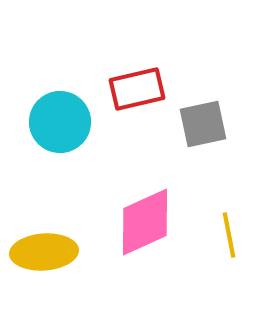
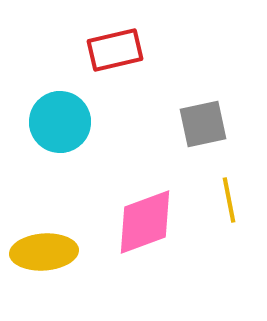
red rectangle: moved 22 px left, 39 px up
pink diamond: rotated 4 degrees clockwise
yellow line: moved 35 px up
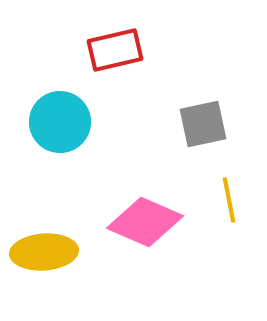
pink diamond: rotated 44 degrees clockwise
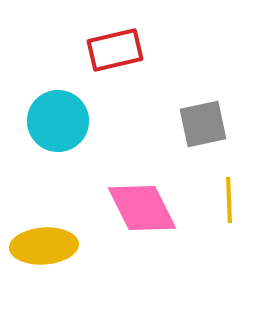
cyan circle: moved 2 px left, 1 px up
yellow line: rotated 9 degrees clockwise
pink diamond: moved 3 px left, 14 px up; rotated 40 degrees clockwise
yellow ellipse: moved 6 px up
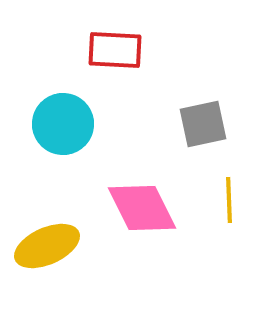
red rectangle: rotated 16 degrees clockwise
cyan circle: moved 5 px right, 3 px down
yellow ellipse: moved 3 px right; rotated 20 degrees counterclockwise
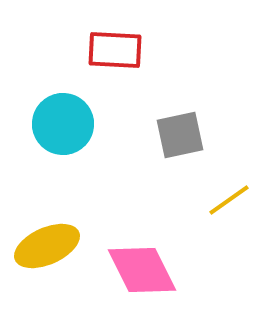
gray square: moved 23 px left, 11 px down
yellow line: rotated 57 degrees clockwise
pink diamond: moved 62 px down
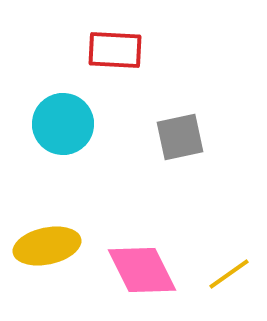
gray square: moved 2 px down
yellow line: moved 74 px down
yellow ellipse: rotated 12 degrees clockwise
